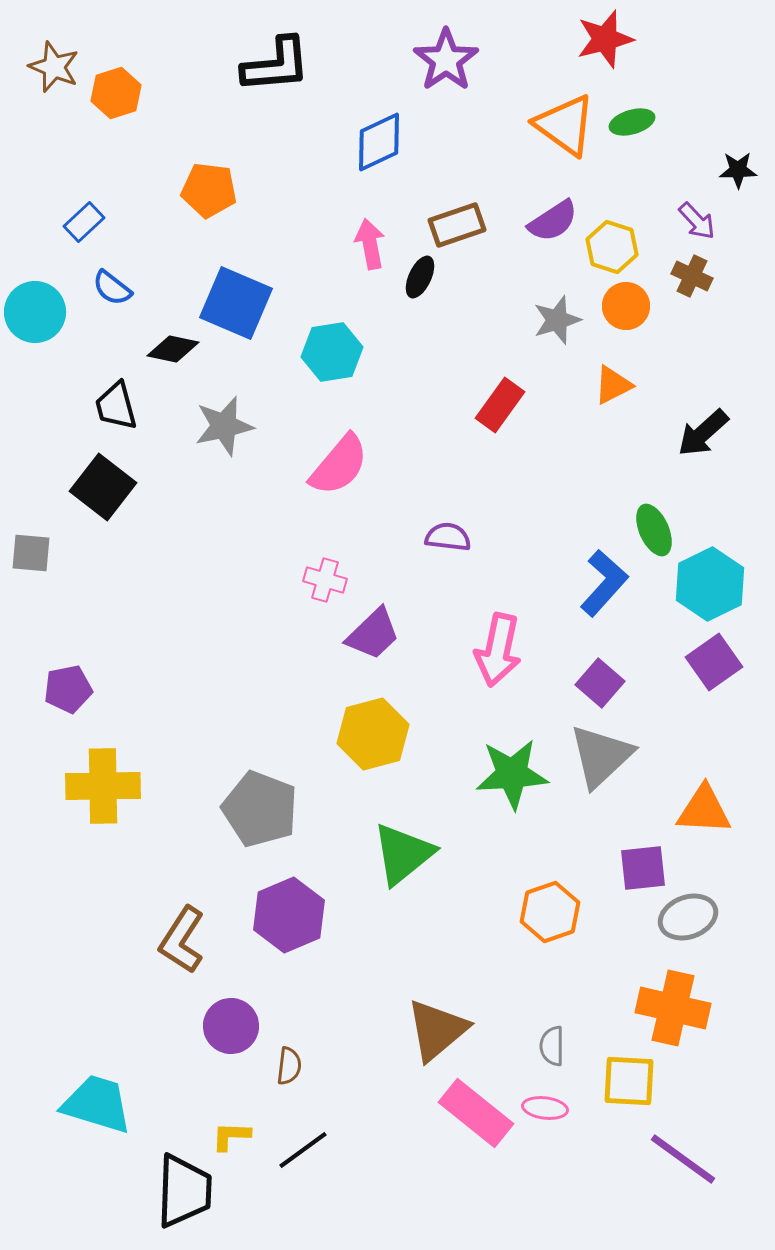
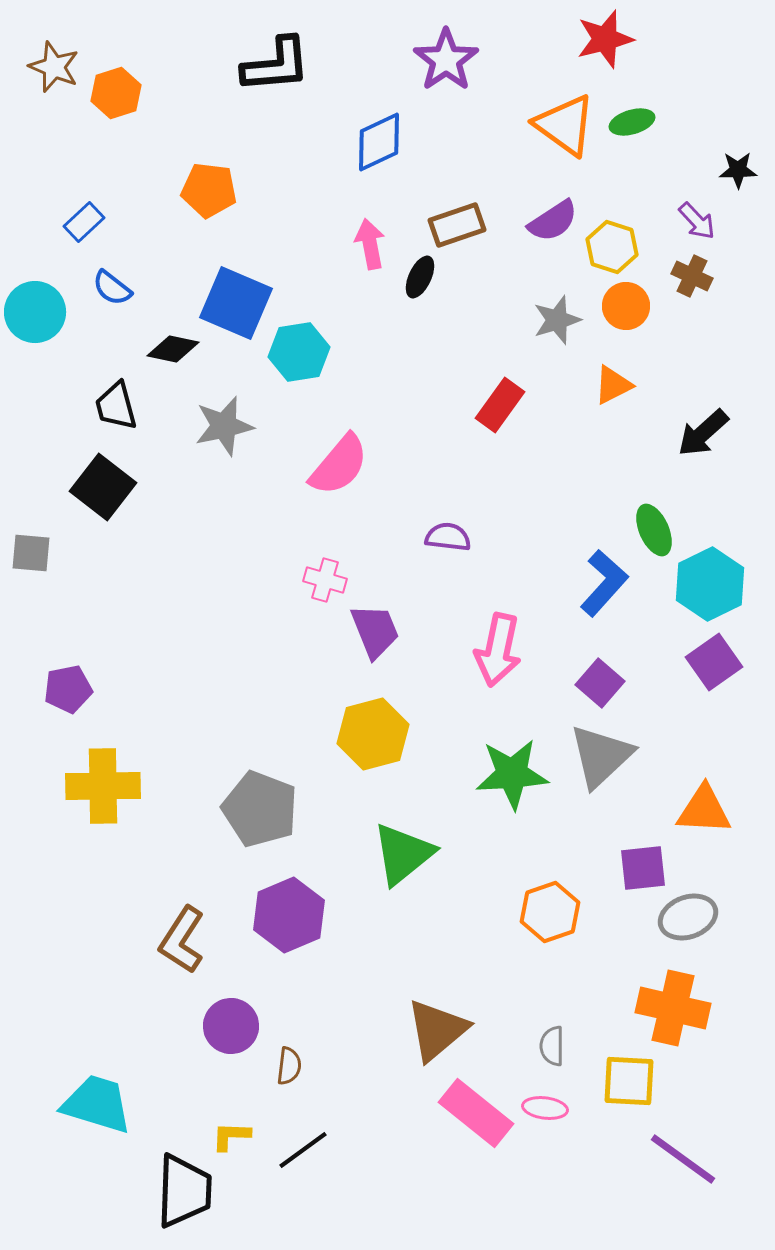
cyan hexagon at (332, 352): moved 33 px left
purple trapezoid at (373, 634): moved 2 px right, 3 px up; rotated 68 degrees counterclockwise
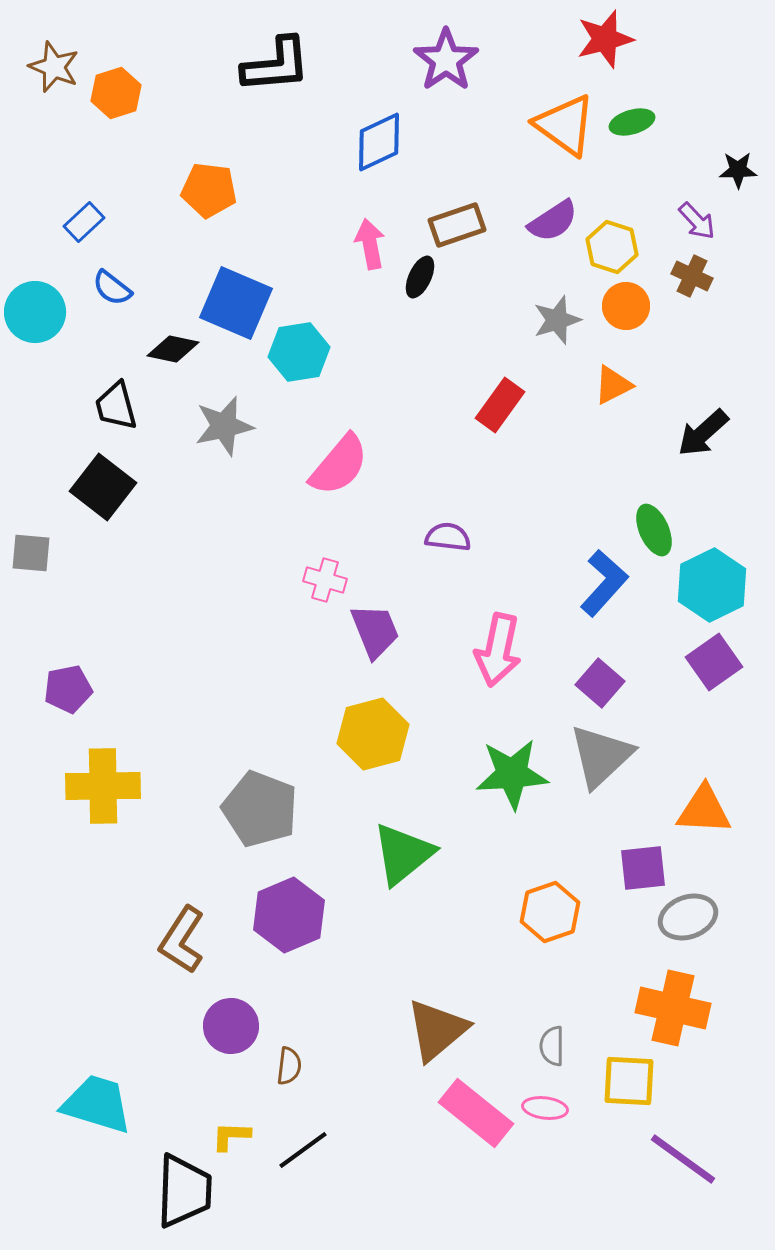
cyan hexagon at (710, 584): moved 2 px right, 1 px down
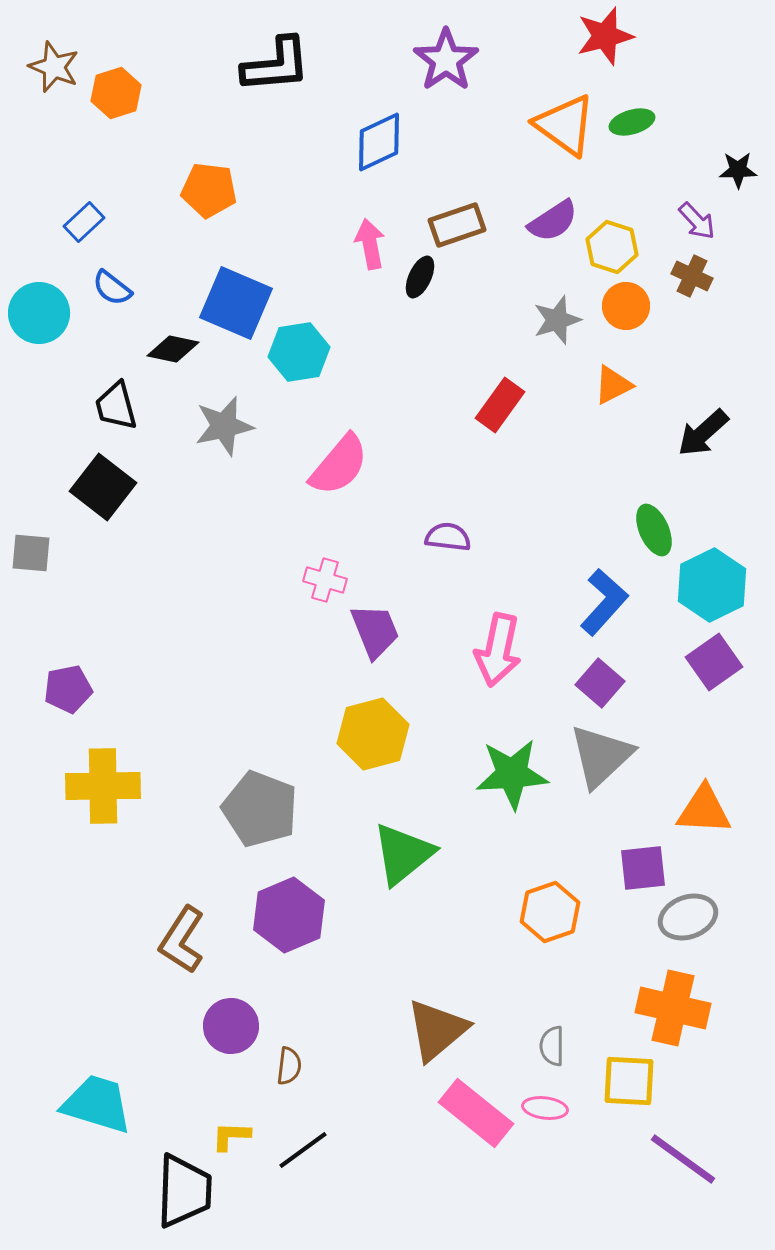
red star at (605, 39): moved 3 px up
cyan circle at (35, 312): moved 4 px right, 1 px down
blue L-shape at (604, 583): moved 19 px down
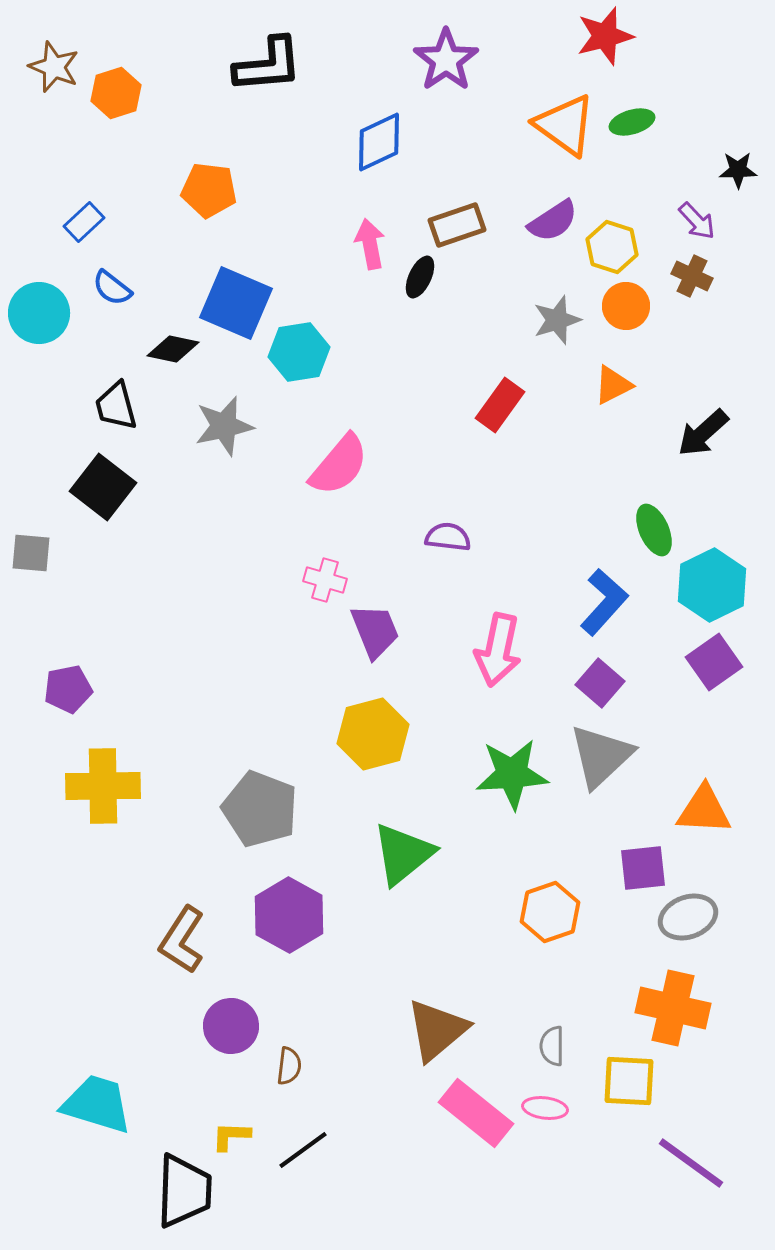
black L-shape at (276, 65): moved 8 px left
purple hexagon at (289, 915): rotated 8 degrees counterclockwise
purple line at (683, 1159): moved 8 px right, 4 px down
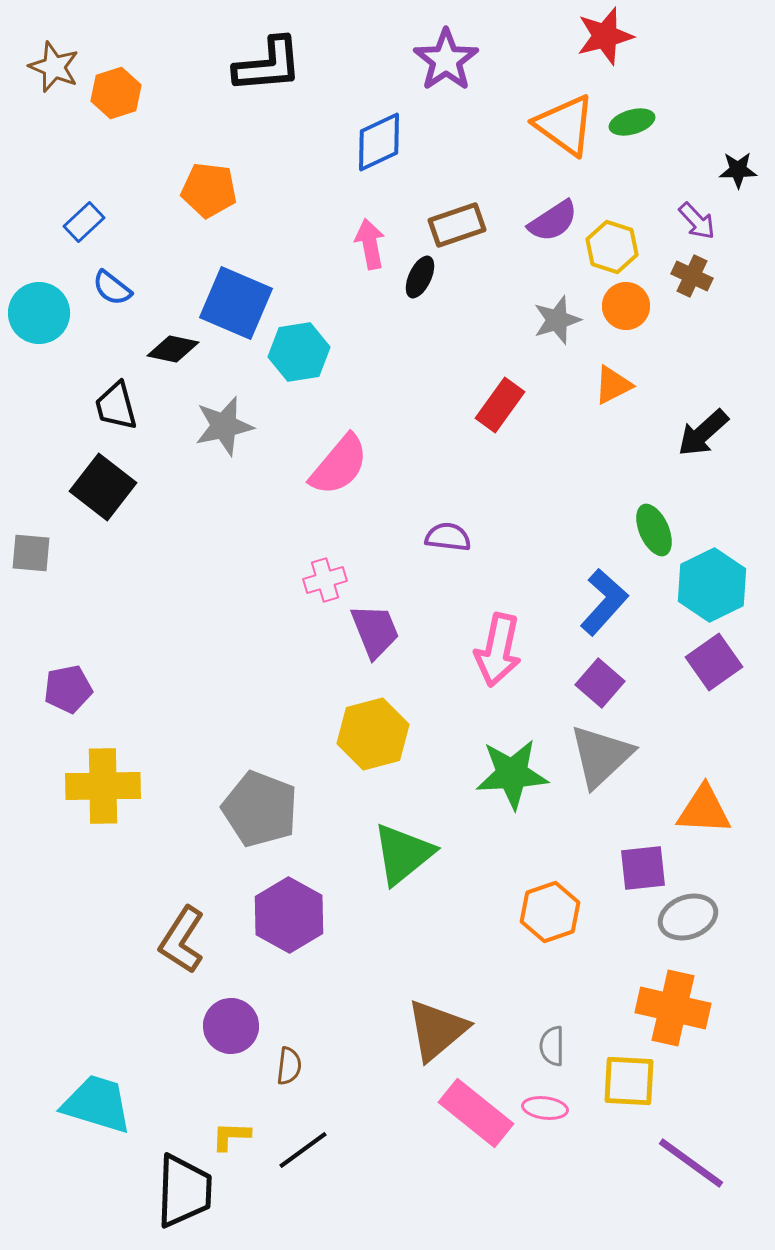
pink cross at (325, 580): rotated 33 degrees counterclockwise
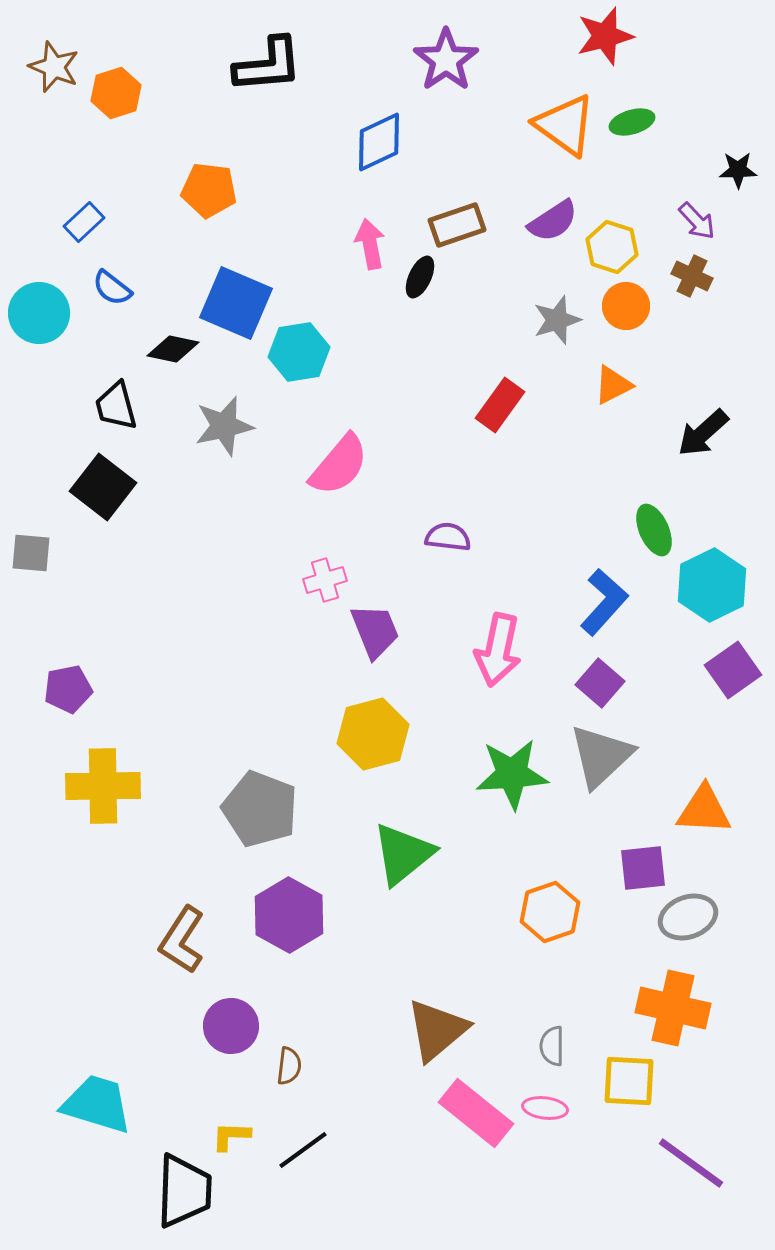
purple square at (714, 662): moved 19 px right, 8 px down
